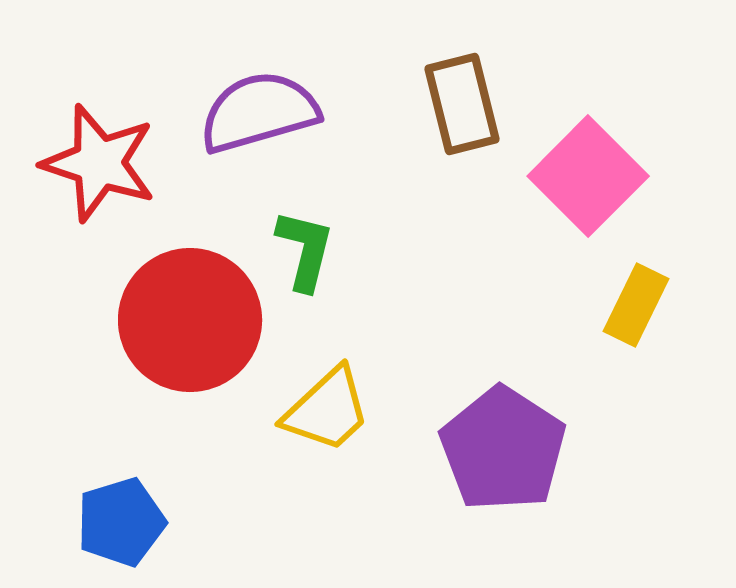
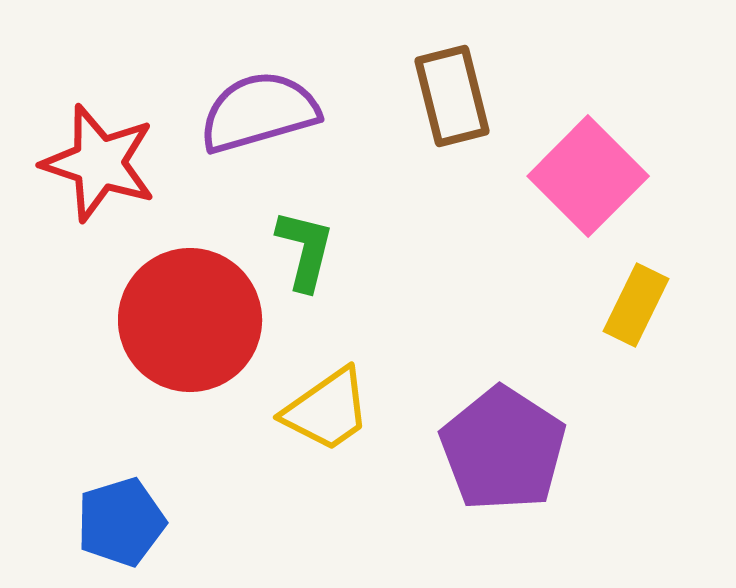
brown rectangle: moved 10 px left, 8 px up
yellow trapezoid: rotated 8 degrees clockwise
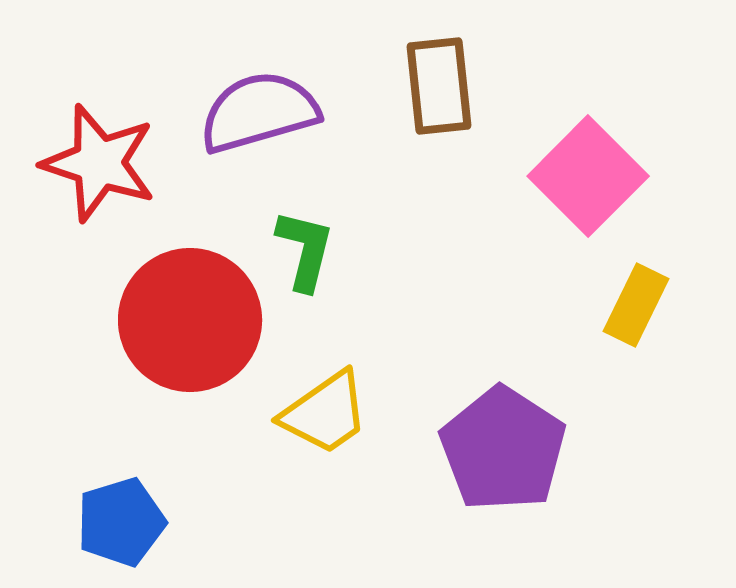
brown rectangle: moved 13 px left, 10 px up; rotated 8 degrees clockwise
yellow trapezoid: moved 2 px left, 3 px down
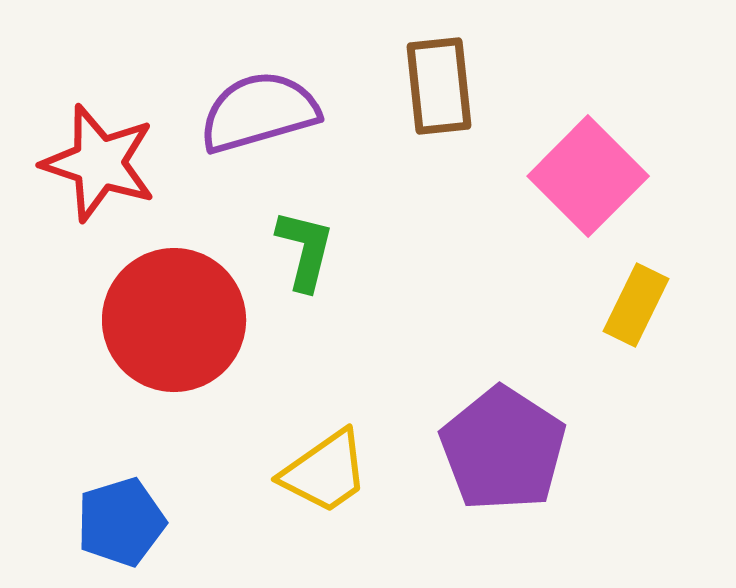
red circle: moved 16 px left
yellow trapezoid: moved 59 px down
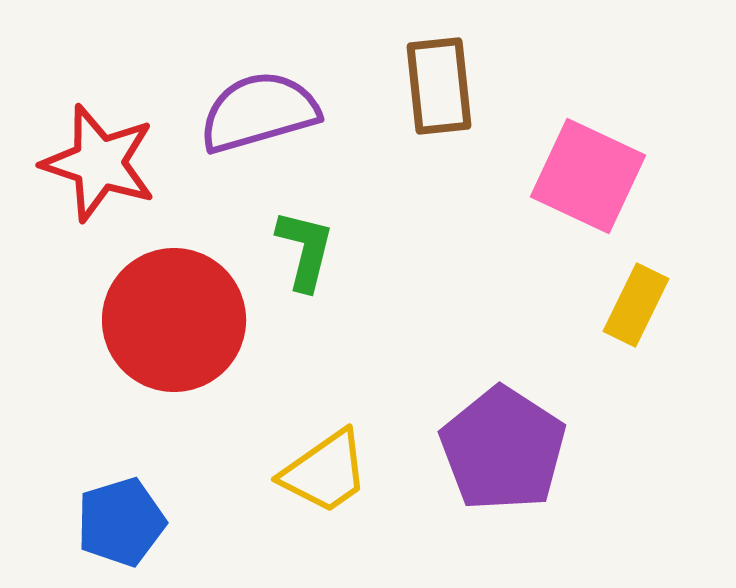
pink square: rotated 20 degrees counterclockwise
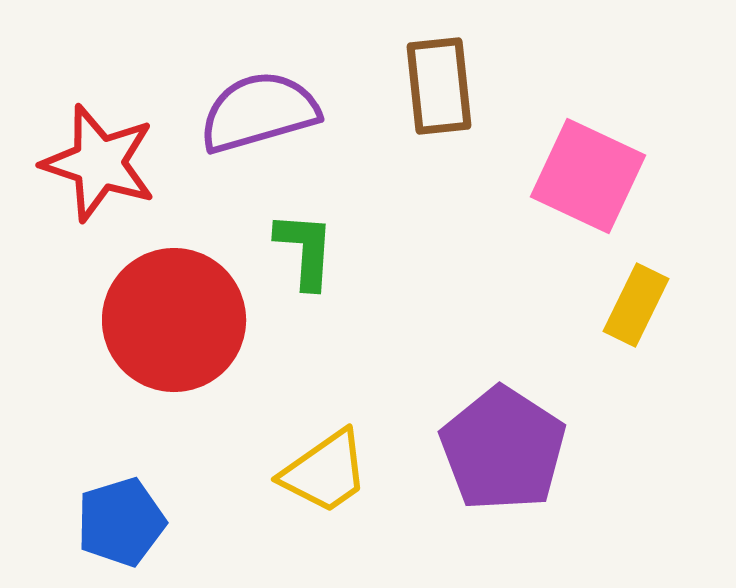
green L-shape: rotated 10 degrees counterclockwise
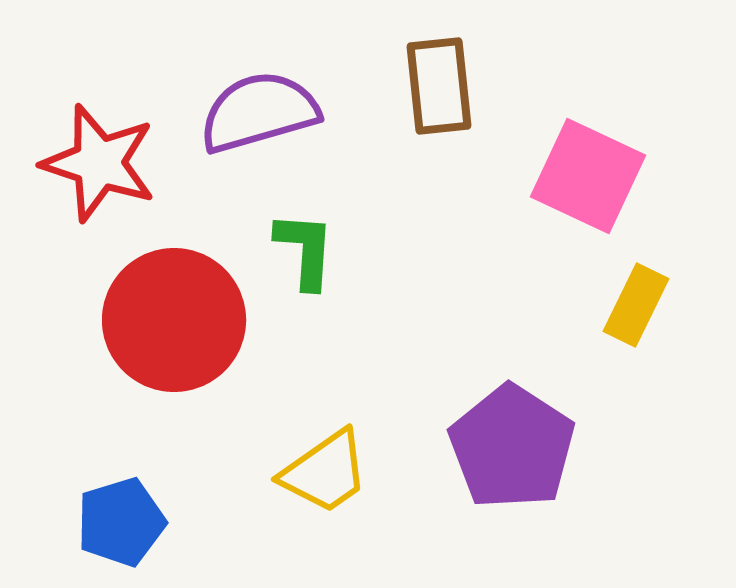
purple pentagon: moved 9 px right, 2 px up
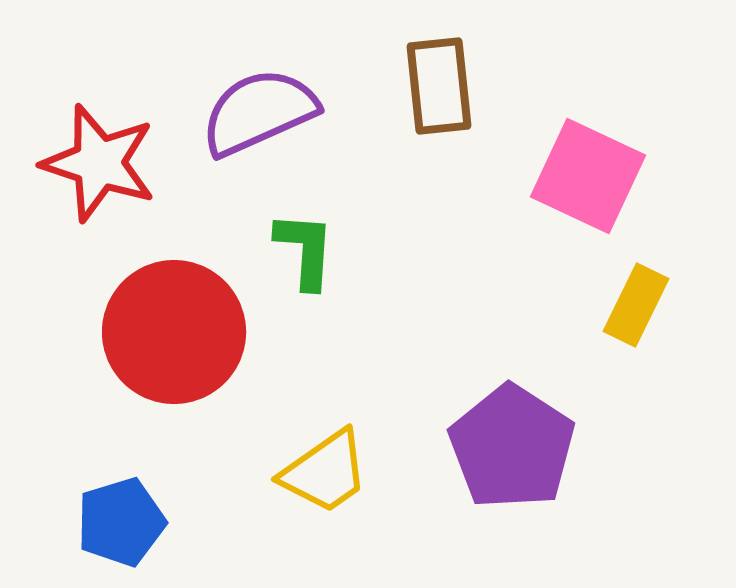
purple semicircle: rotated 8 degrees counterclockwise
red circle: moved 12 px down
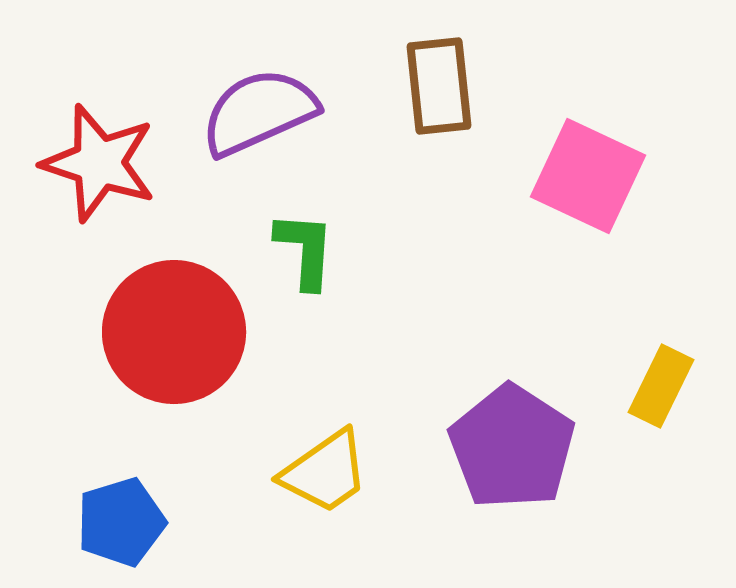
yellow rectangle: moved 25 px right, 81 px down
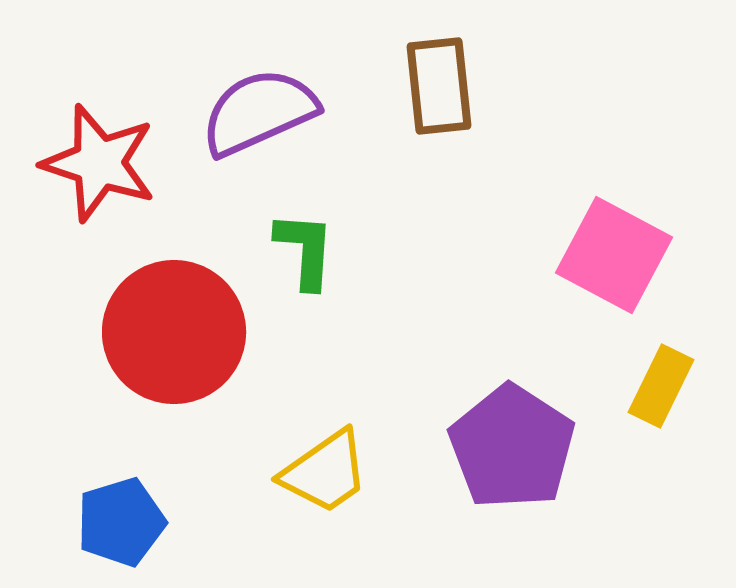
pink square: moved 26 px right, 79 px down; rotated 3 degrees clockwise
